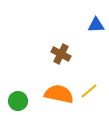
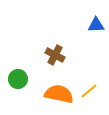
brown cross: moved 6 px left, 1 px down
green circle: moved 22 px up
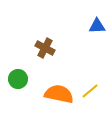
blue triangle: moved 1 px right, 1 px down
brown cross: moved 10 px left, 7 px up
yellow line: moved 1 px right
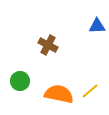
brown cross: moved 3 px right, 3 px up
green circle: moved 2 px right, 2 px down
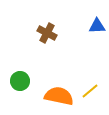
brown cross: moved 1 px left, 12 px up
orange semicircle: moved 2 px down
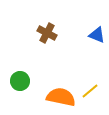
blue triangle: moved 9 px down; rotated 24 degrees clockwise
orange semicircle: moved 2 px right, 1 px down
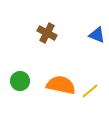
orange semicircle: moved 12 px up
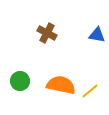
blue triangle: rotated 12 degrees counterclockwise
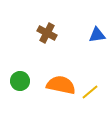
blue triangle: rotated 18 degrees counterclockwise
yellow line: moved 1 px down
